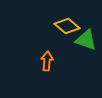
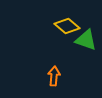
orange arrow: moved 7 px right, 15 px down
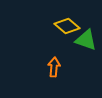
orange arrow: moved 9 px up
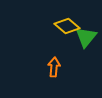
green triangle: moved 3 px up; rotated 50 degrees clockwise
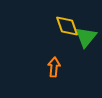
yellow diamond: rotated 30 degrees clockwise
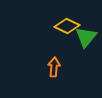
yellow diamond: rotated 45 degrees counterclockwise
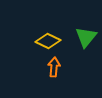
yellow diamond: moved 19 px left, 15 px down
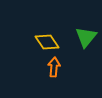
yellow diamond: moved 1 px left, 1 px down; rotated 30 degrees clockwise
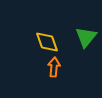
yellow diamond: rotated 15 degrees clockwise
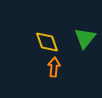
green triangle: moved 1 px left, 1 px down
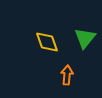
orange arrow: moved 13 px right, 8 px down
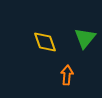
yellow diamond: moved 2 px left
